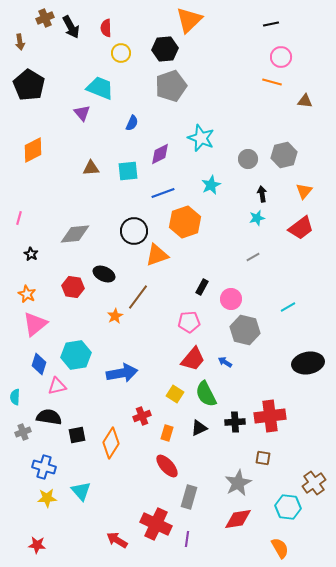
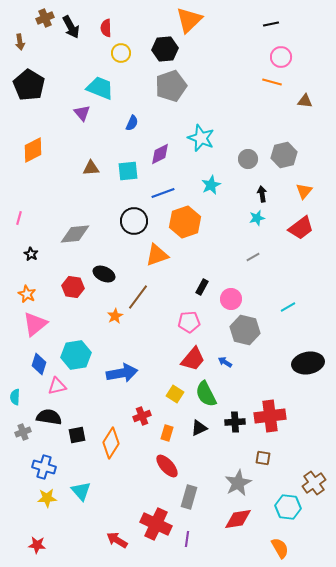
black circle at (134, 231): moved 10 px up
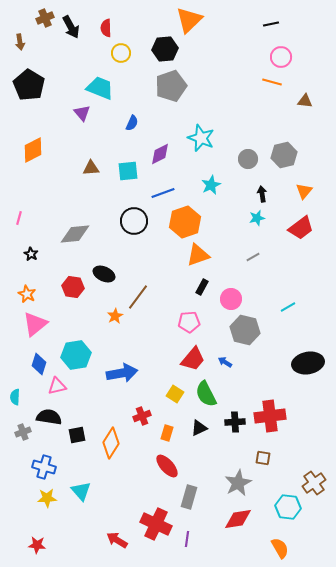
orange triangle at (157, 255): moved 41 px right
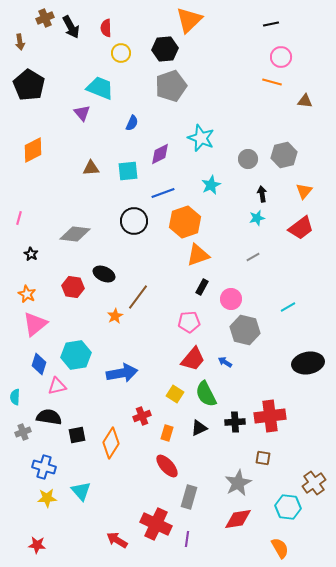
gray diamond at (75, 234): rotated 12 degrees clockwise
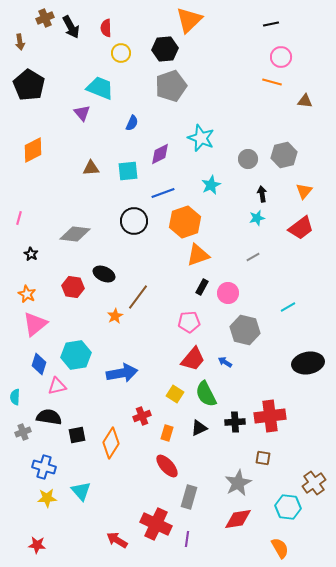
pink circle at (231, 299): moved 3 px left, 6 px up
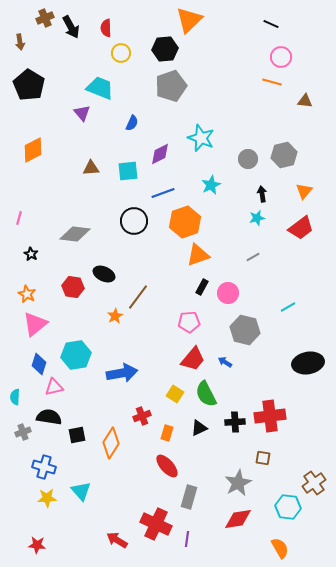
black line at (271, 24): rotated 35 degrees clockwise
pink triangle at (57, 386): moved 3 px left, 1 px down
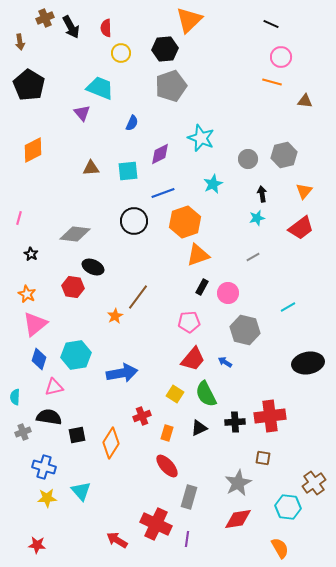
cyan star at (211, 185): moved 2 px right, 1 px up
black ellipse at (104, 274): moved 11 px left, 7 px up
blue diamond at (39, 364): moved 5 px up
